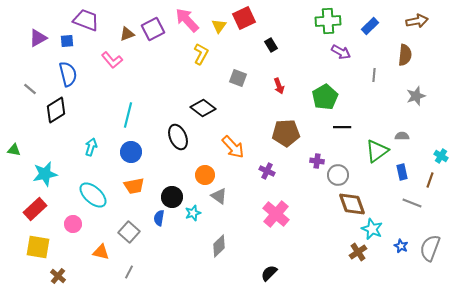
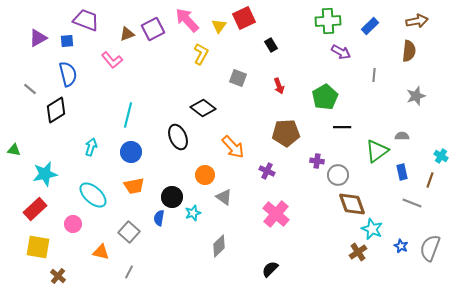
brown semicircle at (405, 55): moved 4 px right, 4 px up
gray triangle at (219, 196): moved 5 px right, 1 px down
black semicircle at (269, 273): moved 1 px right, 4 px up
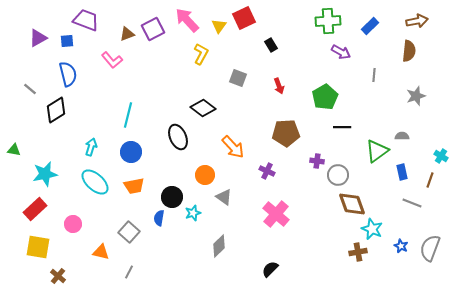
cyan ellipse at (93, 195): moved 2 px right, 13 px up
brown cross at (358, 252): rotated 24 degrees clockwise
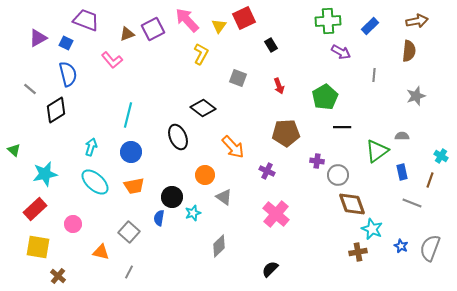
blue square at (67, 41): moved 1 px left, 2 px down; rotated 32 degrees clockwise
green triangle at (14, 150): rotated 32 degrees clockwise
